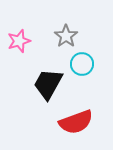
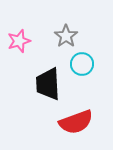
black trapezoid: rotated 32 degrees counterclockwise
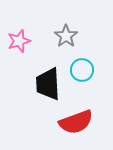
cyan circle: moved 6 px down
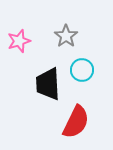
red semicircle: rotated 44 degrees counterclockwise
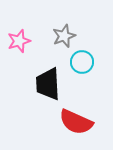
gray star: moved 2 px left; rotated 15 degrees clockwise
cyan circle: moved 8 px up
red semicircle: rotated 88 degrees clockwise
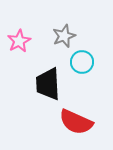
pink star: rotated 10 degrees counterclockwise
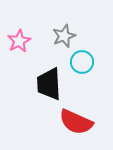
black trapezoid: moved 1 px right
